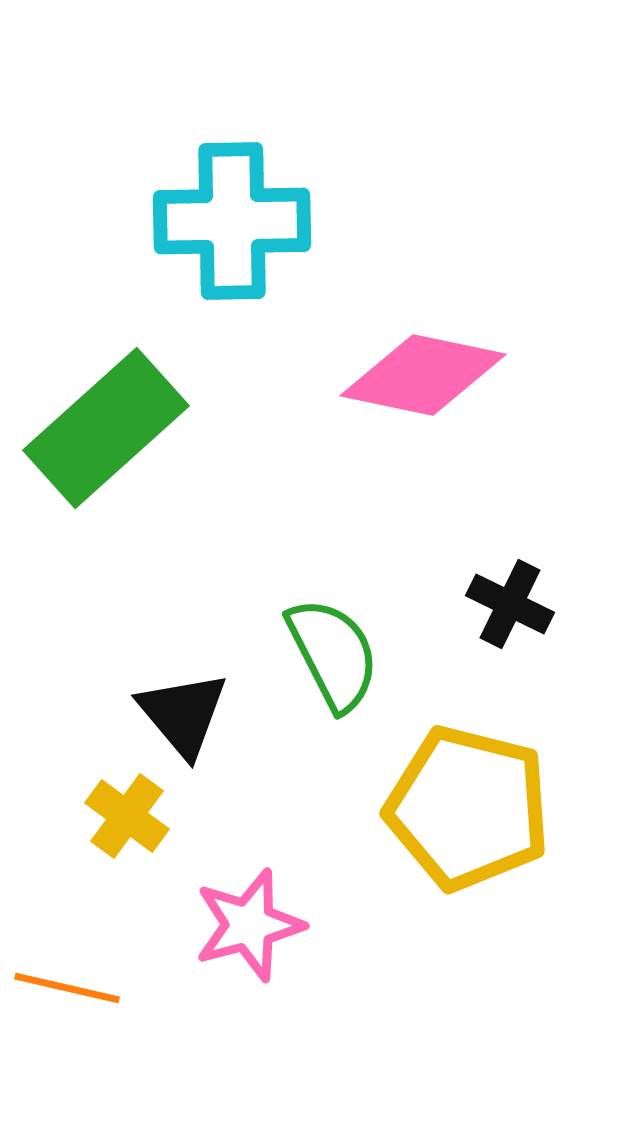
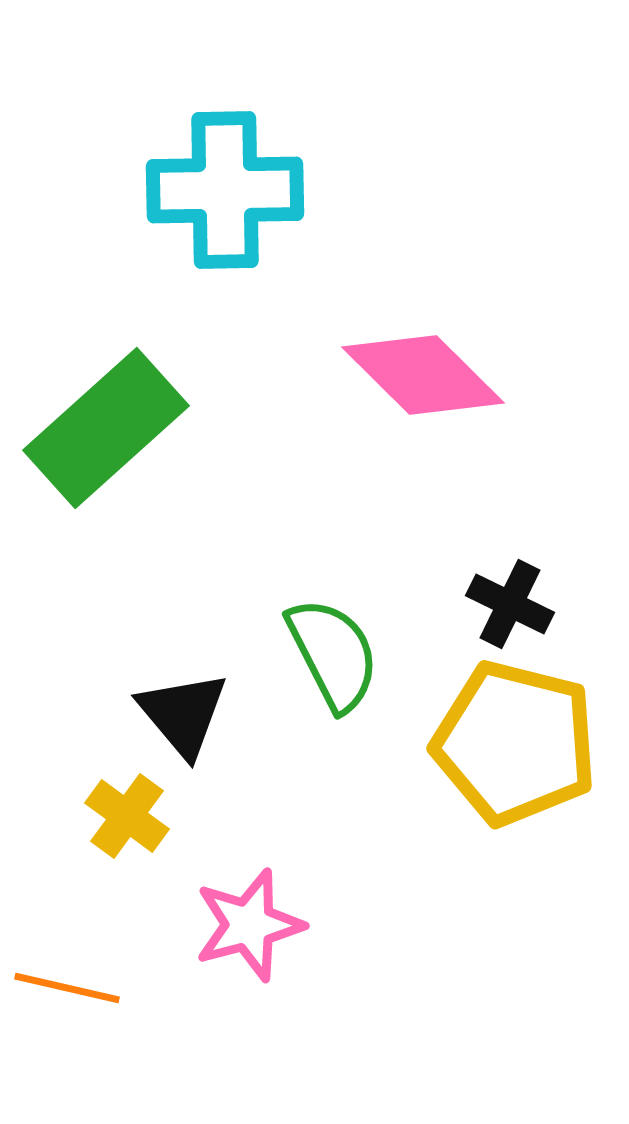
cyan cross: moved 7 px left, 31 px up
pink diamond: rotated 33 degrees clockwise
yellow pentagon: moved 47 px right, 65 px up
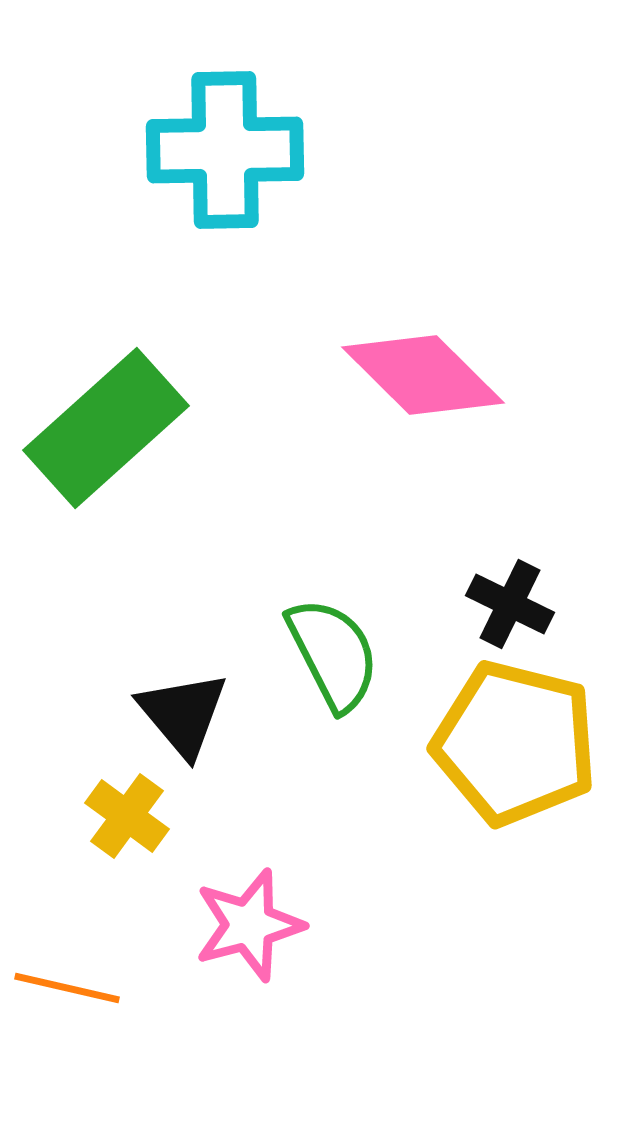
cyan cross: moved 40 px up
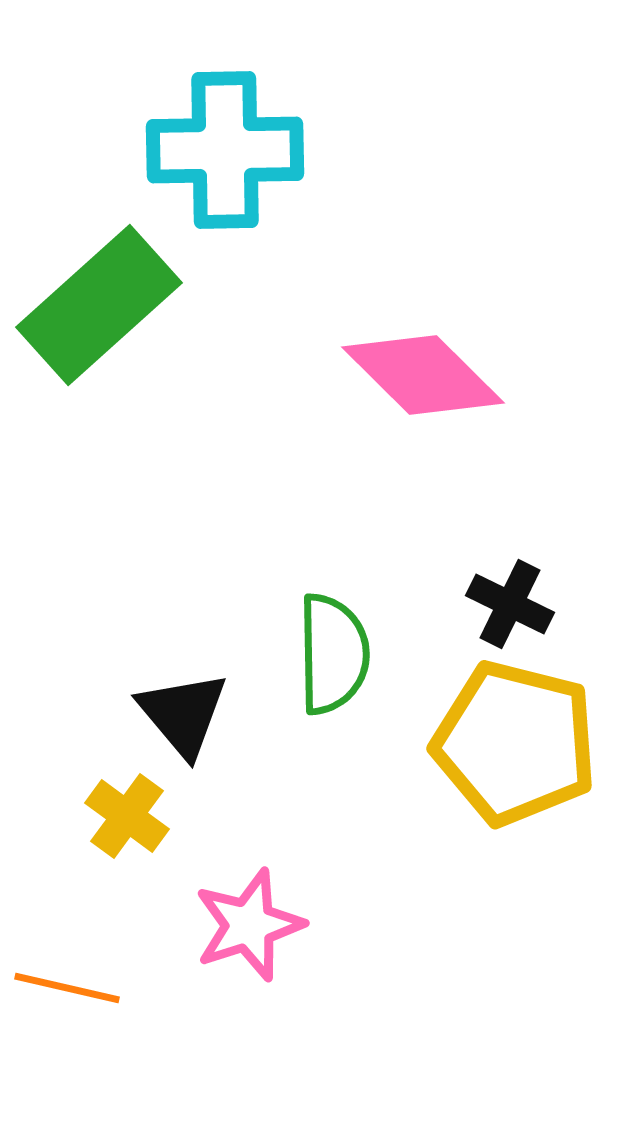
green rectangle: moved 7 px left, 123 px up
green semicircle: rotated 26 degrees clockwise
pink star: rotated 3 degrees counterclockwise
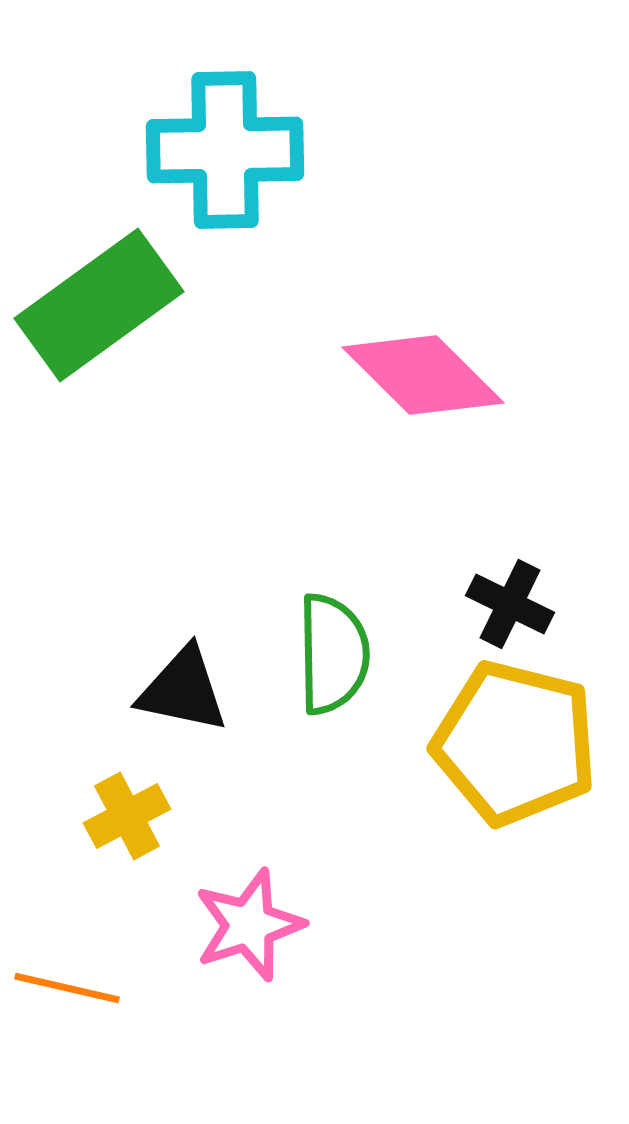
green rectangle: rotated 6 degrees clockwise
black triangle: moved 24 px up; rotated 38 degrees counterclockwise
yellow cross: rotated 26 degrees clockwise
